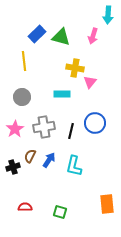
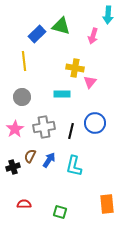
green triangle: moved 11 px up
red semicircle: moved 1 px left, 3 px up
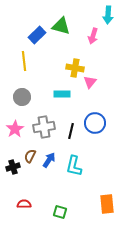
blue rectangle: moved 1 px down
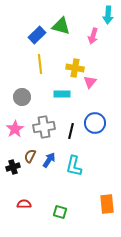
yellow line: moved 16 px right, 3 px down
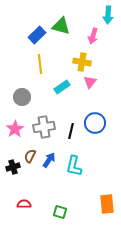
yellow cross: moved 7 px right, 6 px up
cyan rectangle: moved 7 px up; rotated 35 degrees counterclockwise
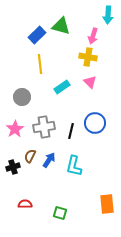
yellow cross: moved 6 px right, 5 px up
pink triangle: rotated 24 degrees counterclockwise
red semicircle: moved 1 px right
green square: moved 1 px down
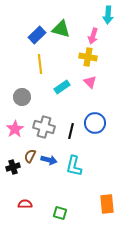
green triangle: moved 3 px down
gray cross: rotated 25 degrees clockwise
blue arrow: rotated 70 degrees clockwise
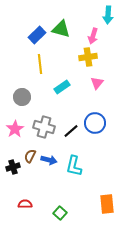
yellow cross: rotated 18 degrees counterclockwise
pink triangle: moved 7 px right, 1 px down; rotated 24 degrees clockwise
black line: rotated 35 degrees clockwise
green square: rotated 24 degrees clockwise
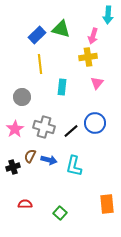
cyan rectangle: rotated 49 degrees counterclockwise
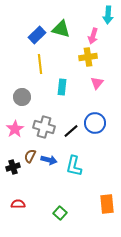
red semicircle: moved 7 px left
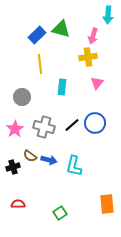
black line: moved 1 px right, 6 px up
brown semicircle: rotated 80 degrees counterclockwise
green square: rotated 16 degrees clockwise
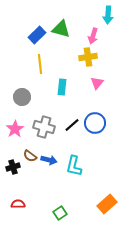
orange rectangle: rotated 54 degrees clockwise
